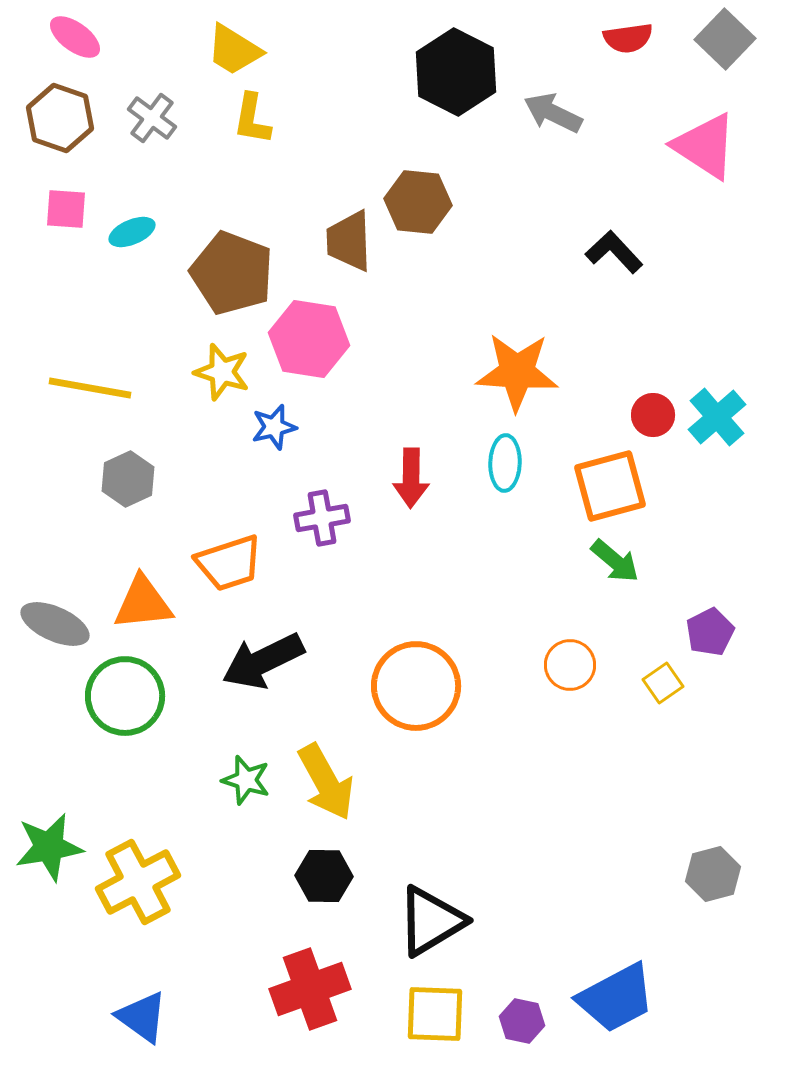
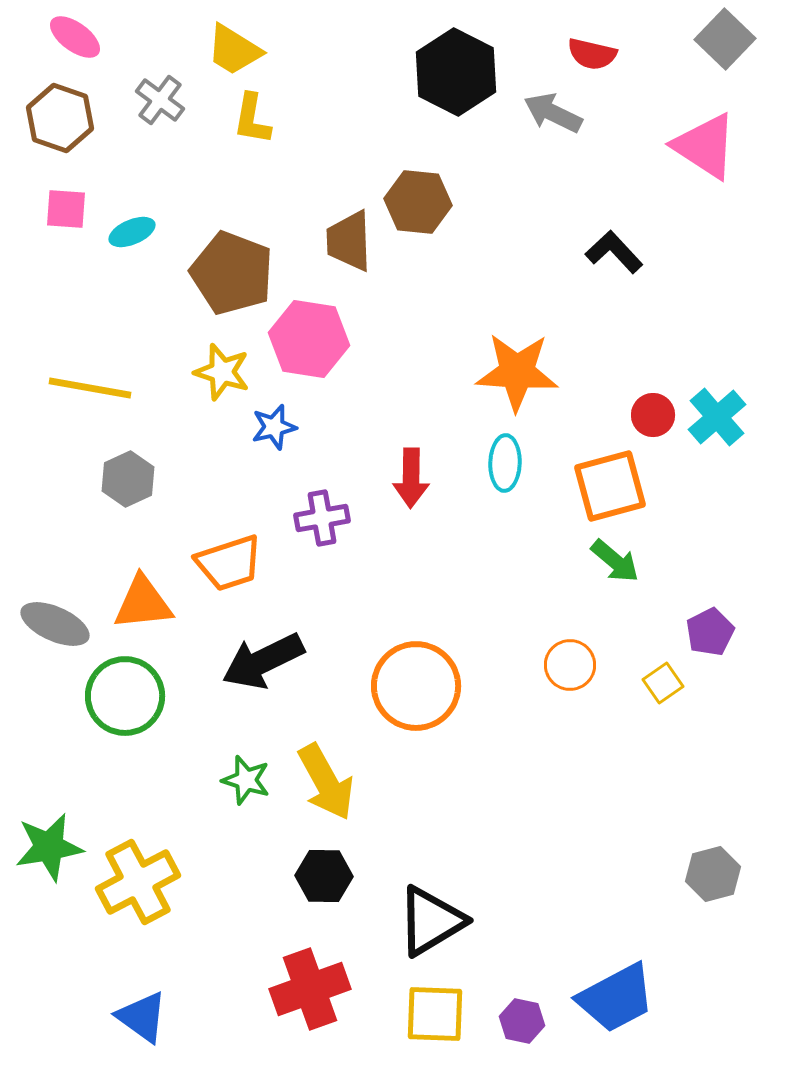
red semicircle at (628, 38): moved 36 px left, 16 px down; rotated 21 degrees clockwise
gray cross at (152, 118): moved 8 px right, 18 px up
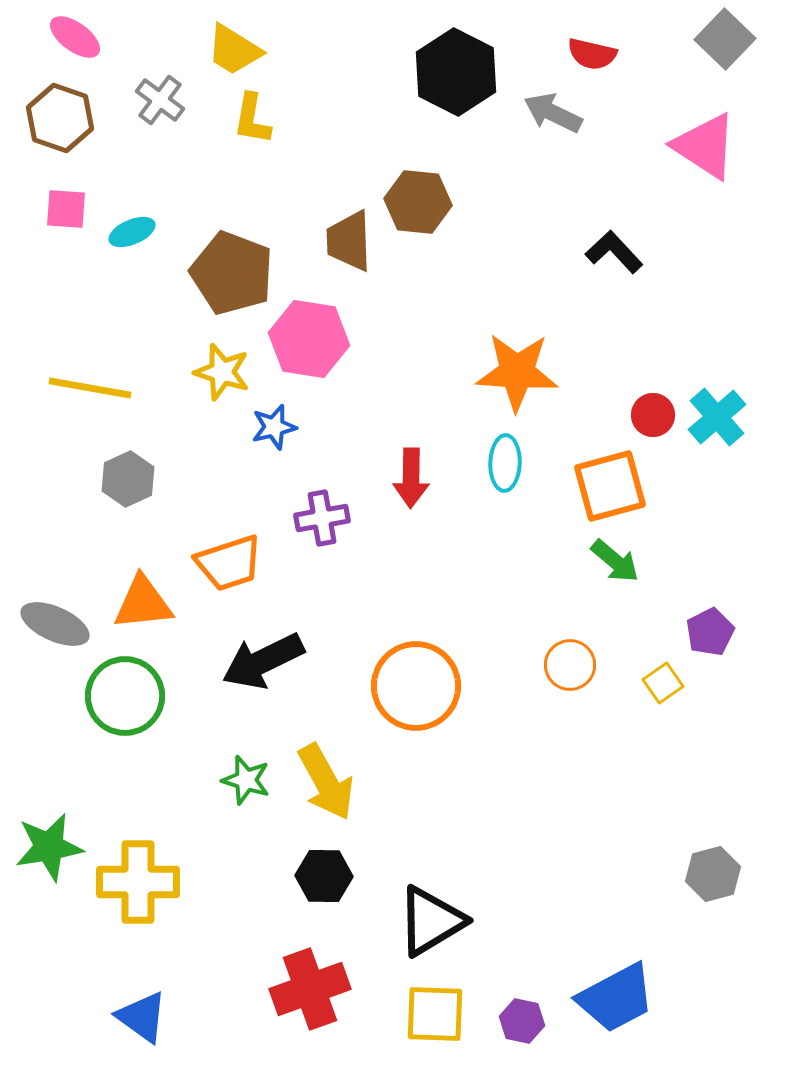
yellow cross at (138, 882): rotated 28 degrees clockwise
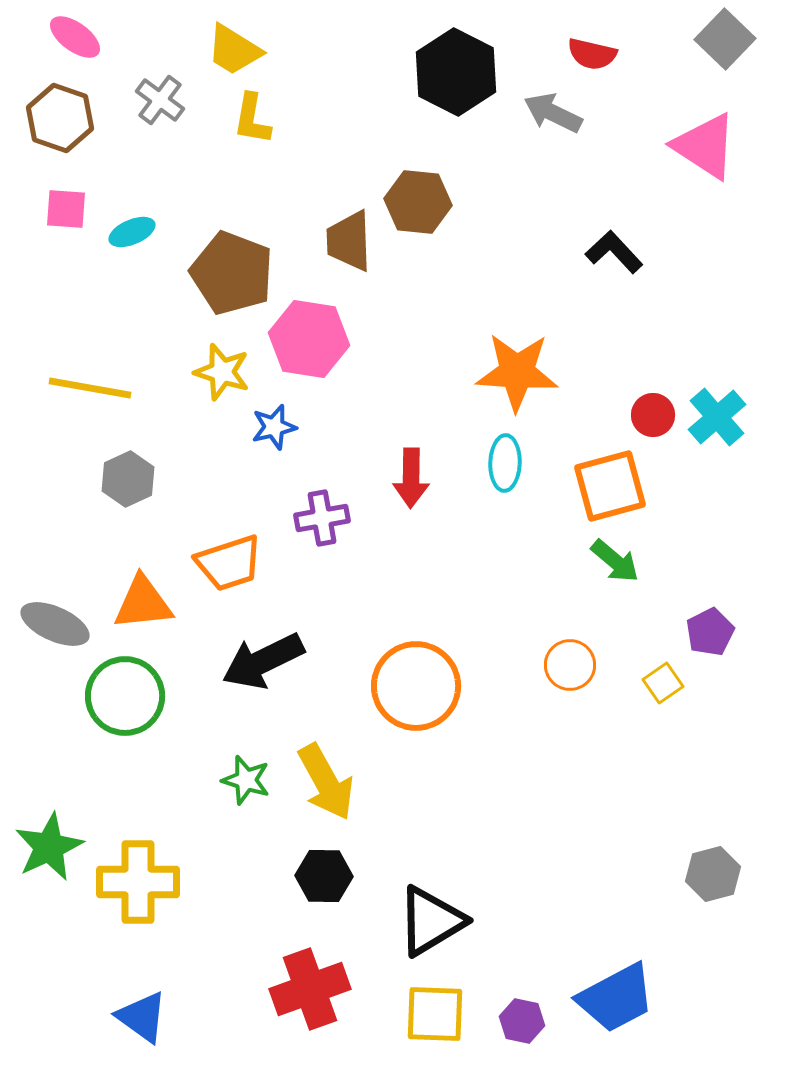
green star at (49, 847): rotated 16 degrees counterclockwise
